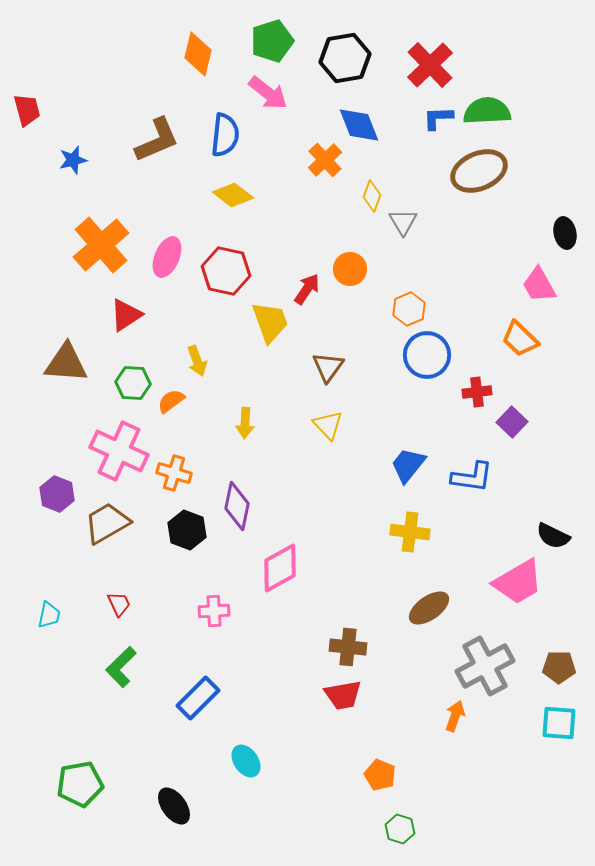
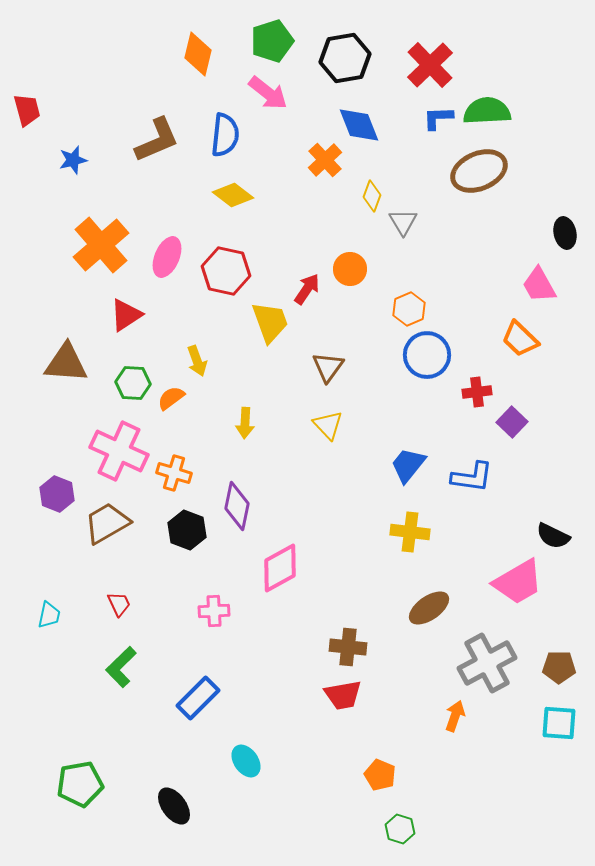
orange semicircle at (171, 401): moved 3 px up
gray cross at (485, 666): moved 2 px right, 3 px up
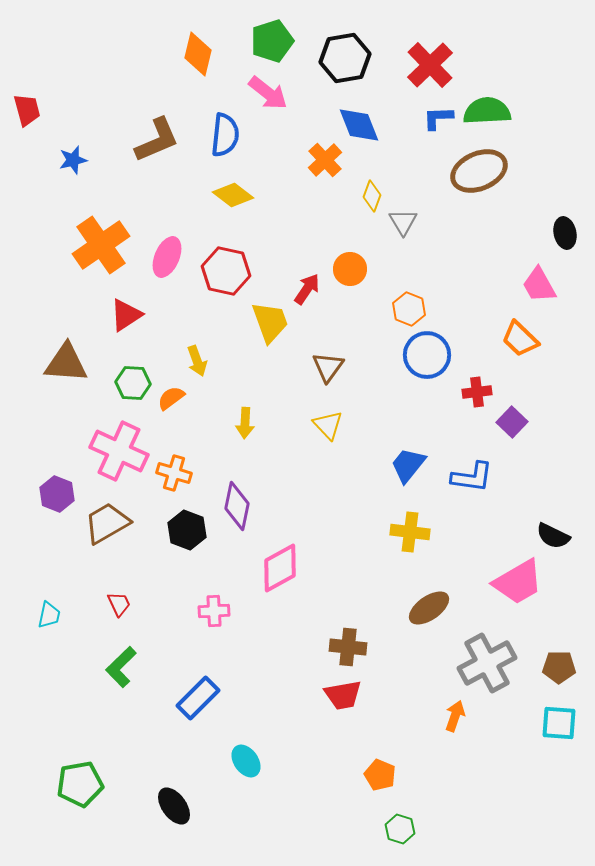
orange cross at (101, 245): rotated 6 degrees clockwise
orange hexagon at (409, 309): rotated 16 degrees counterclockwise
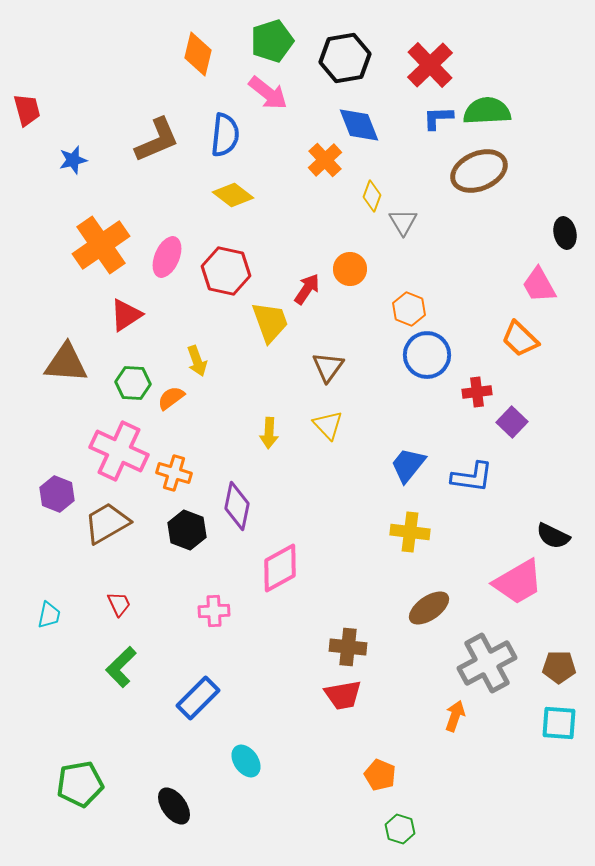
yellow arrow at (245, 423): moved 24 px right, 10 px down
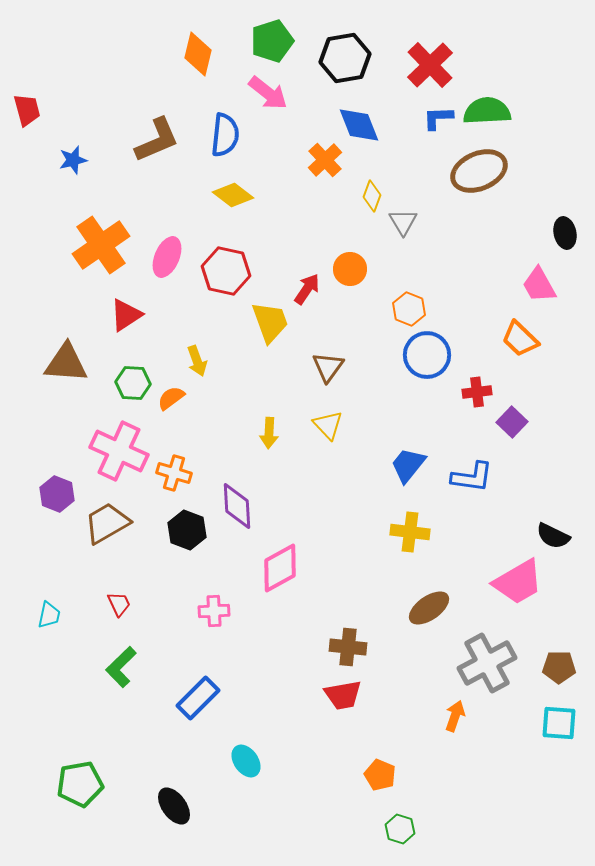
purple diamond at (237, 506): rotated 15 degrees counterclockwise
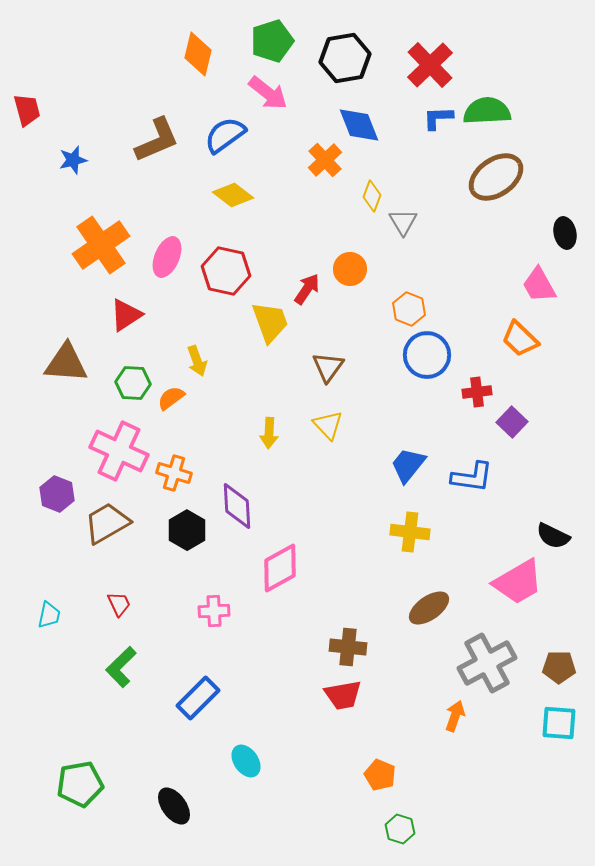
blue semicircle at (225, 135): rotated 132 degrees counterclockwise
brown ellipse at (479, 171): moved 17 px right, 6 px down; rotated 12 degrees counterclockwise
black hexagon at (187, 530): rotated 9 degrees clockwise
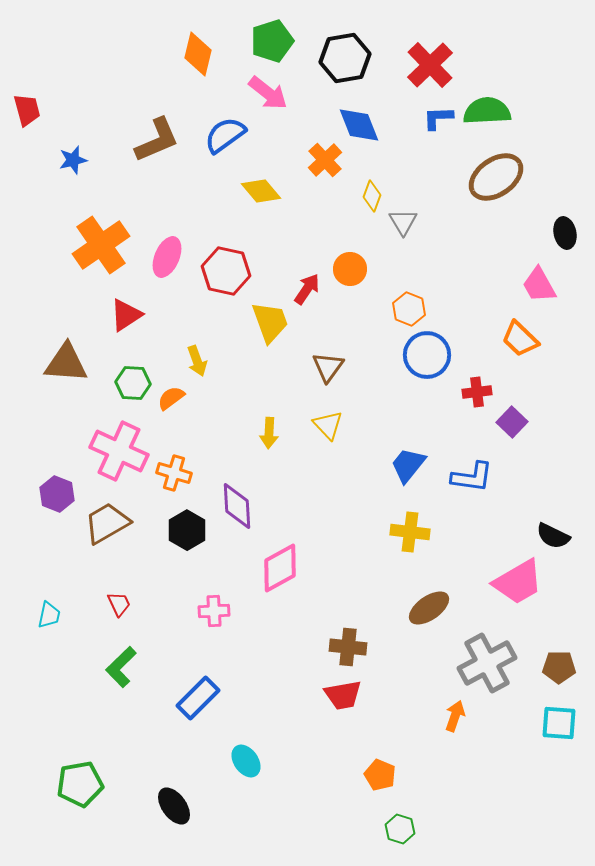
yellow diamond at (233, 195): moved 28 px right, 4 px up; rotated 12 degrees clockwise
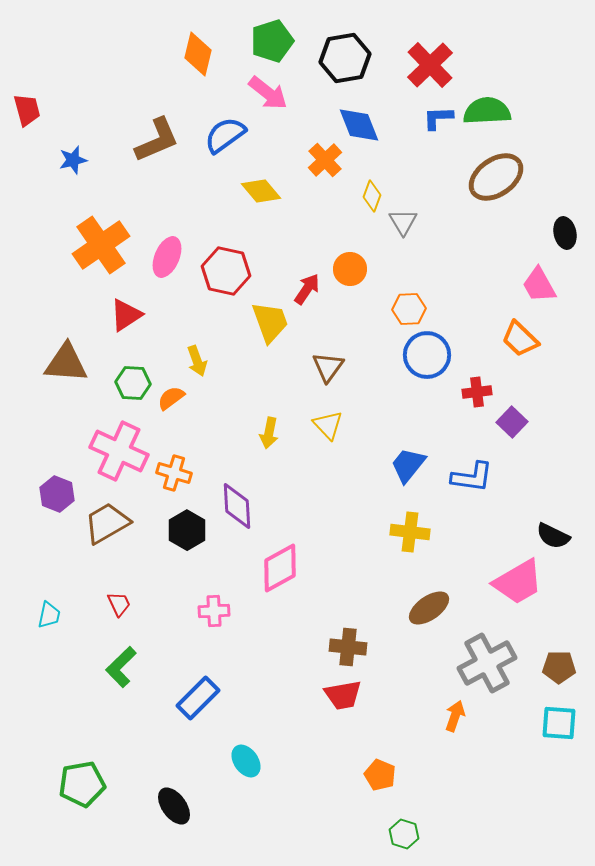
orange hexagon at (409, 309): rotated 24 degrees counterclockwise
yellow arrow at (269, 433): rotated 8 degrees clockwise
green pentagon at (80, 784): moved 2 px right
green hexagon at (400, 829): moved 4 px right, 5 px down
